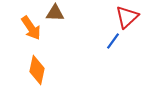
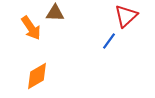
red triangle: moved 1 px left, 1 px up
blue line: moved 4 px left
orange diamond: moved 6 px down; rotated 48 degrees clockwise
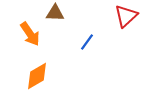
orange arrow: moved 1 px left, 6 px down
blue line: moved 22 px left, 1 px down
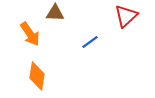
blue line: moved 3 px right; rotated 18 degrees clockwise
orange diamond: rotated 52 degrees counterclockwise
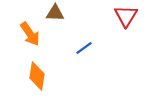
red triangle: rotated 15 degrees counterclockwise
blue line: moved 6 px left, 6 px down
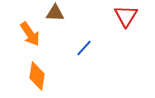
blue line: rotated 12 degrees counterclockwise
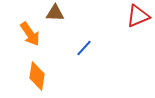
red triangle: moved 12 px right; rotated 35 degrees clockwise
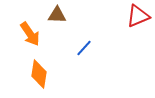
brown triangle: moved 2 px right, 2 px down
orange diamond: moved 2 px right, 2 px up
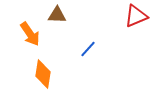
red triangle: moved 2 px left
blue line: moved 4 px right, 1 px down
orange diamond: moved 4 px right
